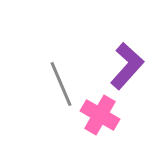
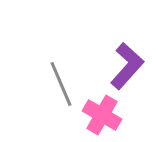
pink cross: moved 2 px right
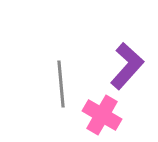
gray line: rotated 18 degrees clockwise
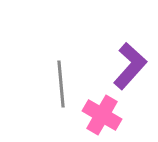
purple L-shape: moved 3 px right
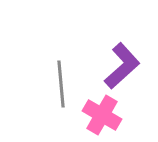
purple L-shape: moved 8 px left; rotated 6 degrees clockwise
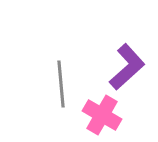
purple L-shape: moved 5 px right, 1 px down
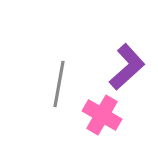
gray line: moved 2 px left; rotated 15 degrees clockwise
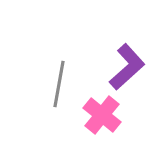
pink cross: rotated 9 degrees clockwise
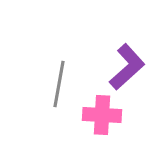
pink cross: rotated 36 degrees counterclockwise
